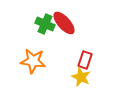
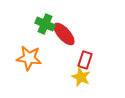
red ellipse: moved 11 px down
orange star: moved 4 px left, 3 px up
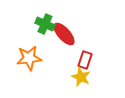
orange star: rotated 15 degrees counterclockwise
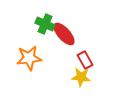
red rectangle: rotated 48 degrees counterclockwise
yellow star: rotated 18 degrees counterclockwise
